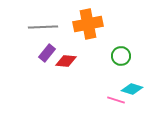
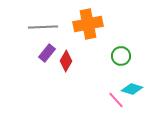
red diamond: rotated 65 degrees counterclockwise
pink line: rotated 30 degrees clockwise
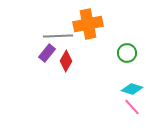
gray line: moved 15 px right, 9 px down
green circle: moved 6 px right, 3 px up
pink line: moved 16 px right, 7 px down
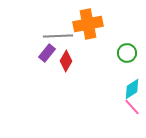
cyan diamond: rotated 50 degrees counterclockwise
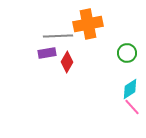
purple rectangle: rotated 42 degrees clockwise
red diamond: moved 1 px right, 1 px down
cyan diamond: moved 2 px left
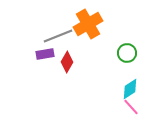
orange cross: rotated 20 degrees counterclockwise
gray line: rotated 20 degrees counterclockwise
purple rectangle: moved 2 px left, 1 px down
pink line: moved 1 px left
